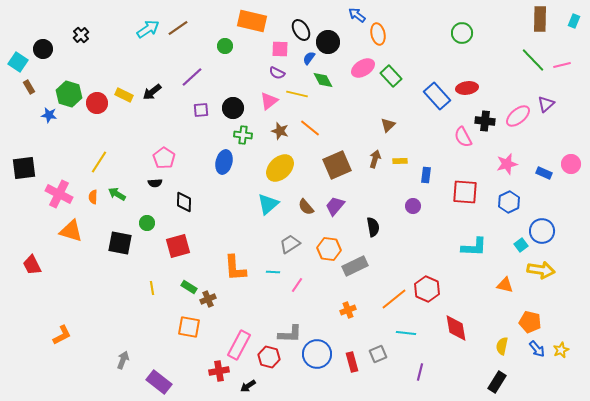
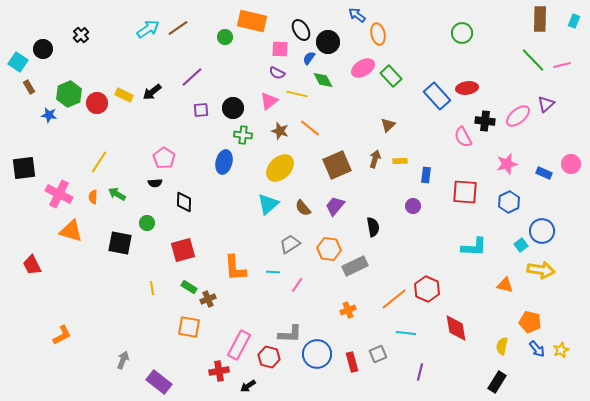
green circle at (225, 46): moved 9 px up
green hexagon at (69, 94): rotated 20 degrees clockwise
brown semicircle at (306, 207): moved 3 px left, 1 px down
red square at (178, 246): moved 5 px right, 4 px down
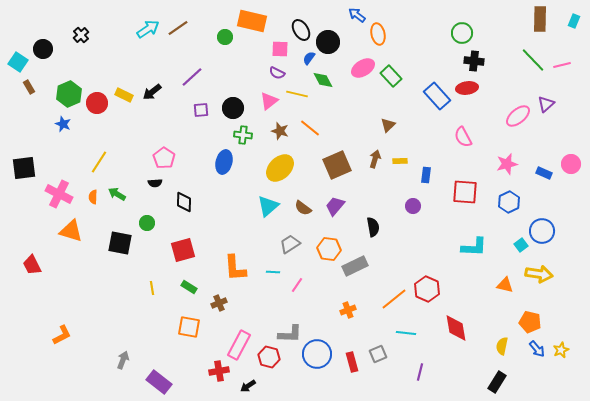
blue star at (49, 115): moved 14 px right, 9 px down; rotated 14 degrees clockwise
black cross at (485, 121): moved 11 px left, 60 px up
cyan triangle at (268, 204): moved 2 px down
brown semicircle at (303, 208): rotated 12 degrees counterclockwise
yellow arrow at (541, 270): moved 2 px left, 4 px down
brown cross at (208, 299): moved 11 px right, 4 px down
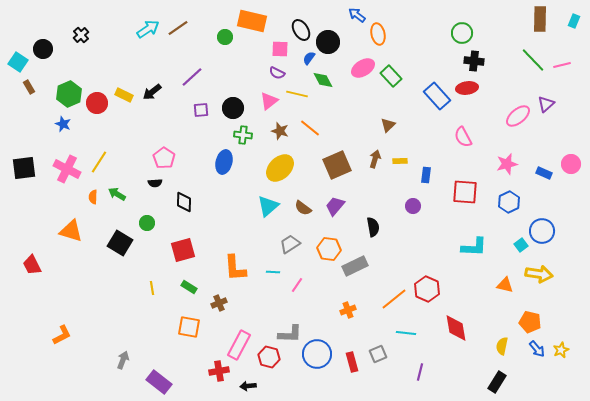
pink cross at (59, 194): moved 8 px right, 25 px up
black square at (120, 243): rotated 20 degrees clockwise
black arrow at (248, 386): rotated 28 degrees clockwise
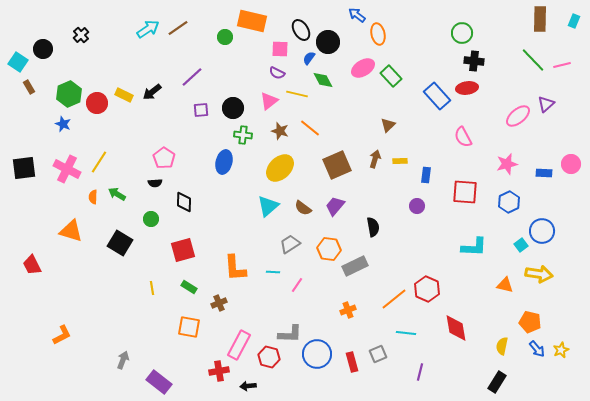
blue rectangle at (544, 173): rotated 21 degrees counterclockwise
purple circle at (413, 206): moved 4 px right
green circle at (147, 223): moved 4 px right, 4 px up
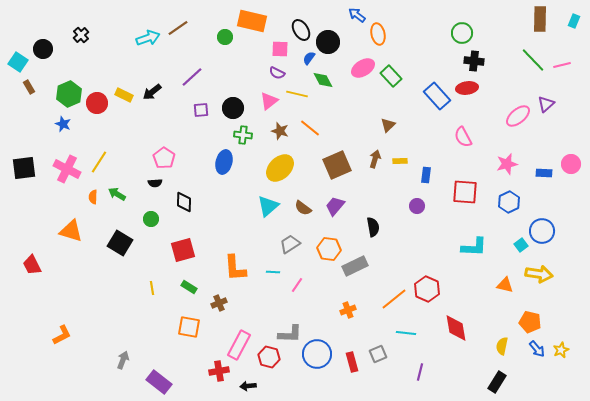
cyan arrow at (148, 29): moved 9 px down; rotated 15 degrees clockwise
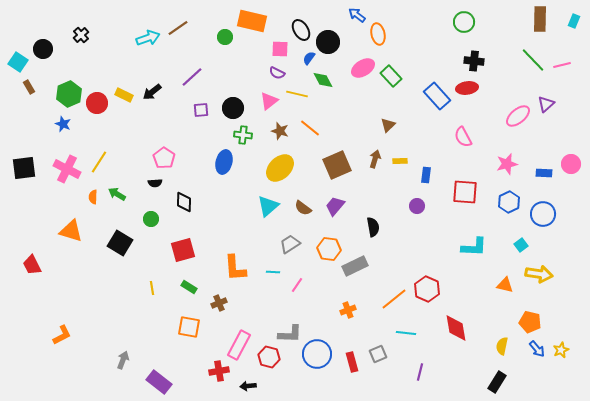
green circle at (462, 33): moved 2 px right, 11 px up
blue circle at (542, 231): moved 1 px right, 17 px up
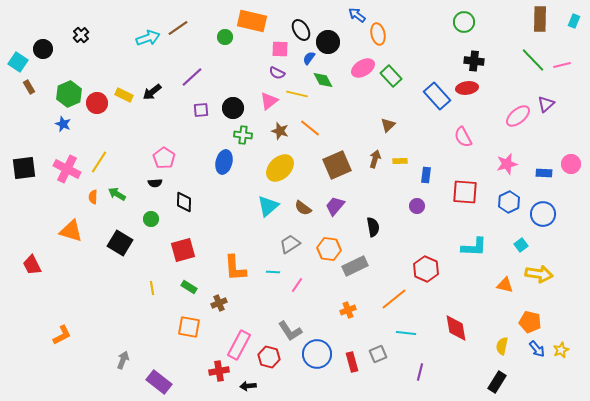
red hexagon at (427, 289): moved 1 px left, 20 px up
gray L-shape at (290, 334): moved 3 px up; rotated 55 degrees clockwise
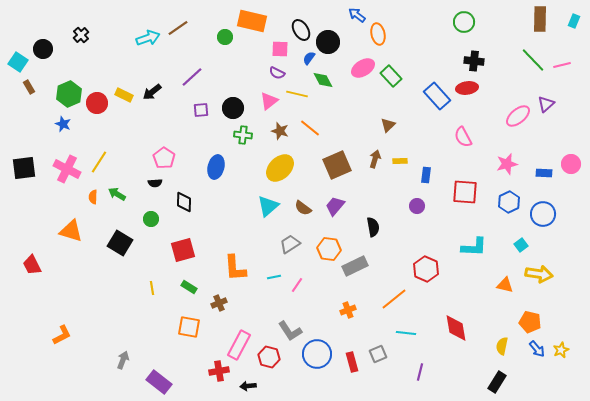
blue ellipse at (224, 162): moved 8 px left, 5 px down
cyan line at (273, 272): moved 1 px right, 5 px down; rotated 16 degrees counterclockwise
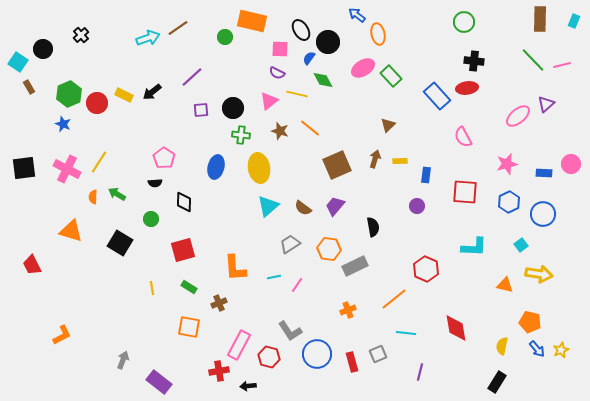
green cross at (243, 135): moved 2 px left
yellow ellipse at (280, 168): moved 21 px left; rotated 56 degrees counterclockwise
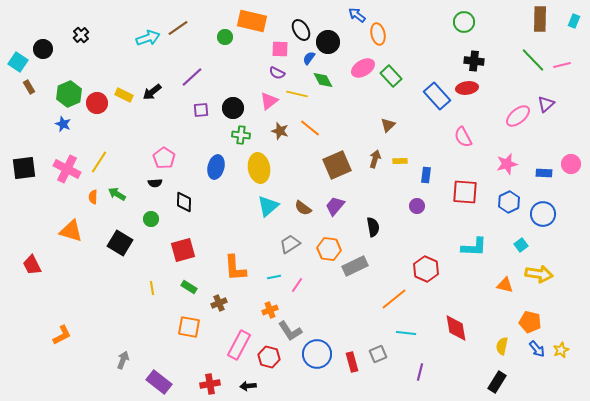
orange cross at (348, 310): moved 78 px left
red cross at (219, 371): moved 9 px left, 13 px down
